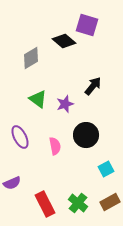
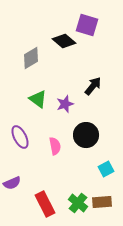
brown rectangle: moved 8 px left; rotated 24 degrees clockwise
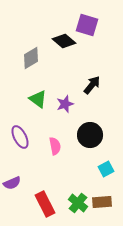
black arrow: moved 1 px left, 1 px up
black circle: moved 4 px right
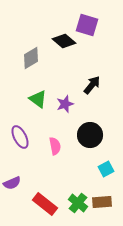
red rectangle: rotated 25 degrees counterclockwise
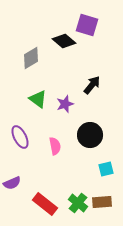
cyan square: rotated 14 degrees clockwise
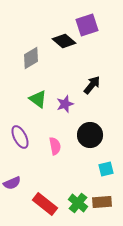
purple square: rotated 35 degrees counterclockwise
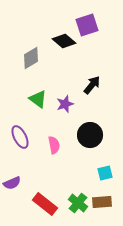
pink semicircle: moved 1 px left, 1 px up
cyan square: moved 1 px left, 4 px down
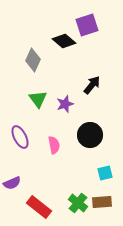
gray diamond: moved 2 px right, 2 px down; rotated 35 degrees counterclockwise
green triangle: rotated 18 degrees clockwise
red rectangle: moved 6 px left, 3 px down
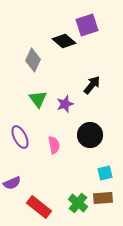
brown rectangle: moved 1 px right, 4 px up
